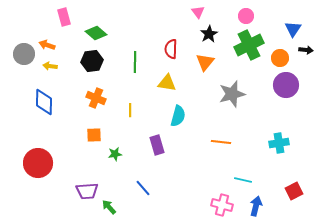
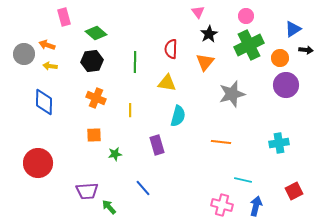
blue triangle: rotated 24 degrees clockwise
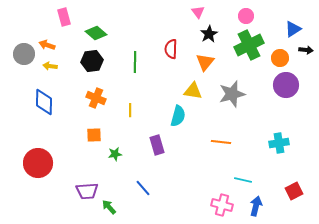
yellow triangle: moved 26 px right, 8 px down
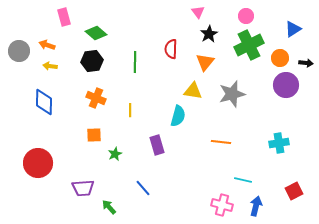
black arrow: moved 13 px down
gray circle: moved 5 px left, 3 px up
green star: rotated 16 degrees counterclockwise
purple trapezoid: moved 4 px left, 3 px up
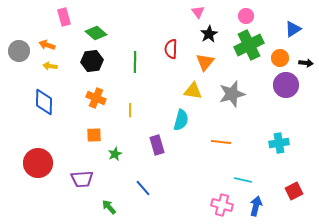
cyan semicircle: moved 3 px right, 4 px down
purple trapezoid: moved 1 px left, 9 px up
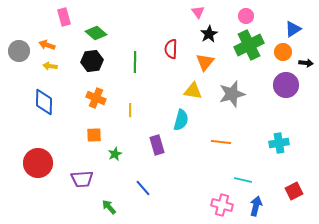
orange circle: moved 3 px right, 6 px up
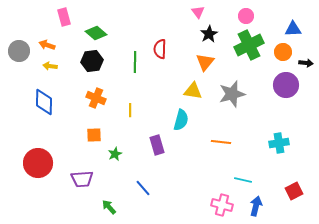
blue triangle: rotated 30 degrees clockwise
red semicircle: moved 11 px left
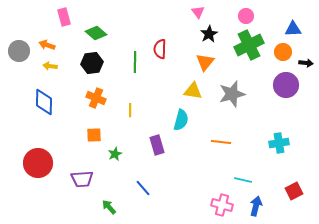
black hexagon: moved 2 px down
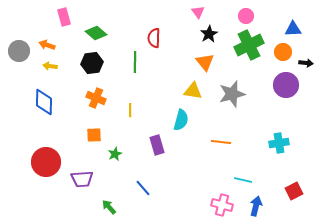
red semicircle: moved 6 px left, 11 px up
orange triangle: rotated 18 degrees counterclockwise
red circle: moved 8 px right, 1 px up
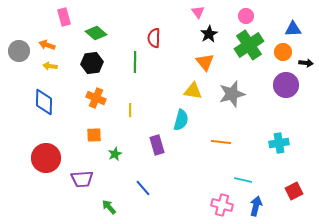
green cross: rotated 8 degrees counterclockwise
red circle: moved 4 px up
